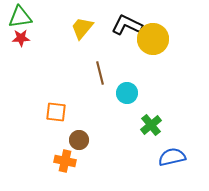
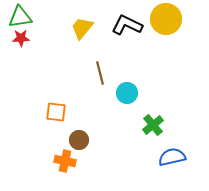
yellow circle: moved 13 px right, 20 px up
green cross: moved 2 px right
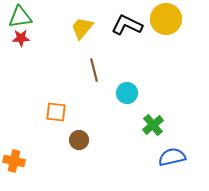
brown line: moved 6 px left, 3 px up
orange cross: moved 51 px left
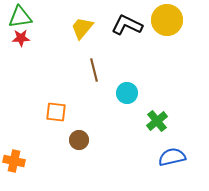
yellow circle: moved 1 px right, 1 px down
green cross: moved 4 px right, 4 px up
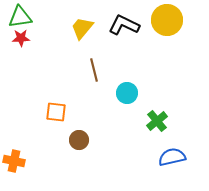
black L-shape: moved 3 px left
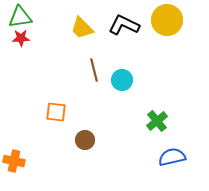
yellow trapezoid: rotated 85 degrees counterclockwise
cyan circle: moved 5 px left, 13 px up
brown circle: moved 6 px right
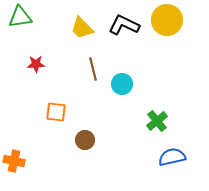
red star: moved 15 px right, 26 px down
brown line: moved 1 px left, 1 px up
cyan circle: moved 4 px down
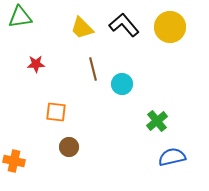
yellow circle: moved 3 px right, 7 px down
black L-shape: rotated 24 degrees clockwise
brown circle: moved 16 px left, 7 px down
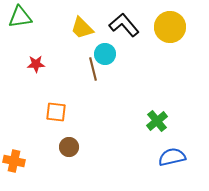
cyan circle: moved 17 px left, 30 px up
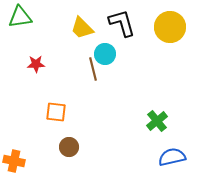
black L-shape: moved 2 px left, 2 px up; rotated 24 degrees clockwise
